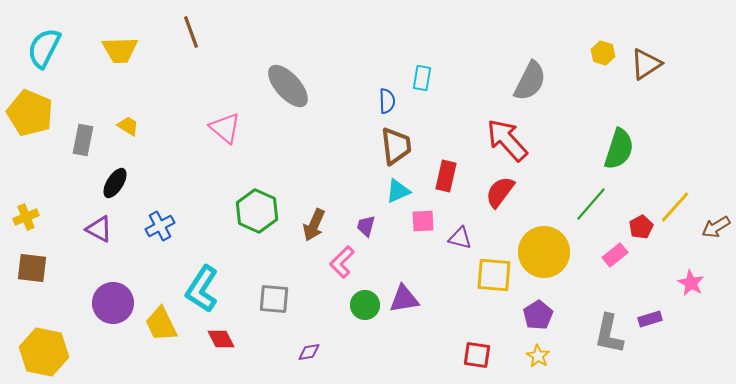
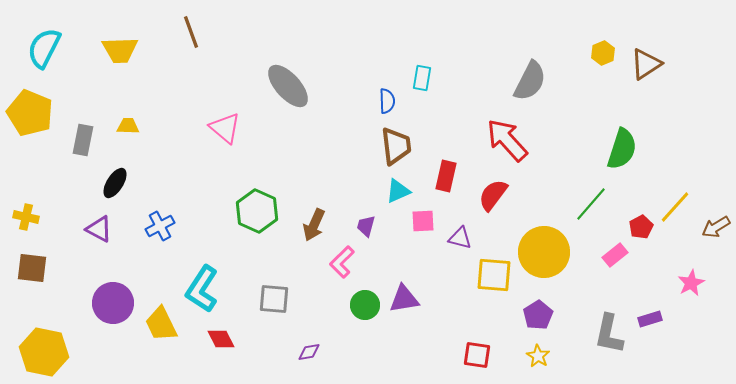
yellow hexagon at (603, 53): rotated 20 degrees clockwise
yellow trapezoid at (128, 126): rotated 30 degrees counterclockwise
green semicircle at (619, 149): moved 3 px right
red semicircle at (500, 192): moved 7 px left, 3 px down
yellow cross at (26, 217): rotated 35 degrees clockwise
pink star at (691, 283): rotated 16 degrees clockwise
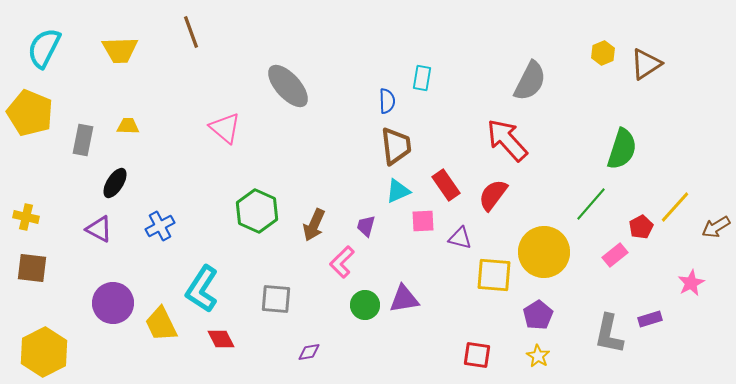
red rectangle at (446, 176): moved 9 px down; rotated 48 degrees counterclockwise
gray square at (274, 299): moved 2 px right
yellow hexagon at (44, 352): rotated 21 degrees clockwise
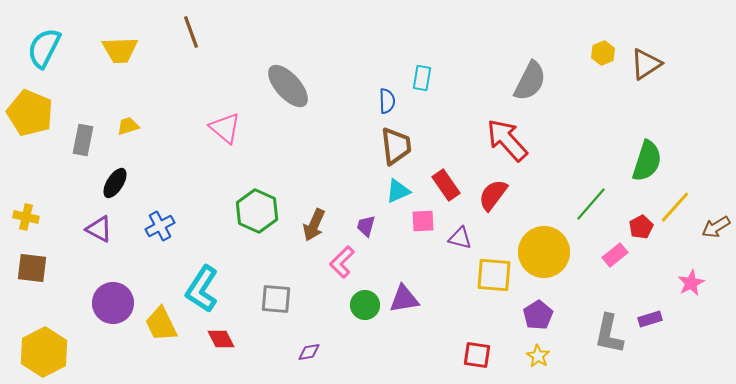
yellow trapezoid at (128, 126): rotated 20 degrees counterclockwise
green semicircle at (622, 149): moved 25 px right, 12 px down
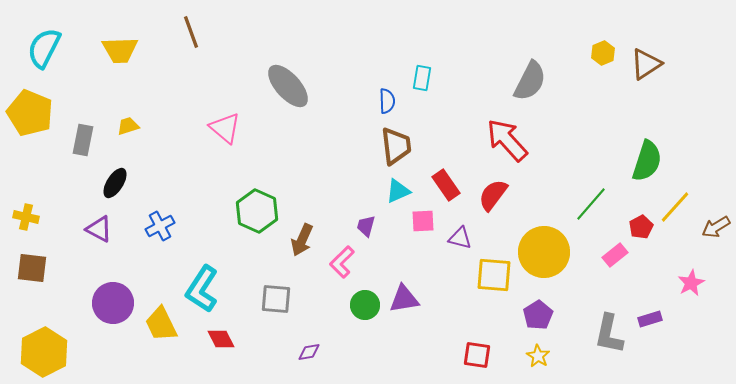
brown arrow at (314, 225): moved 12 px left, 15 px down
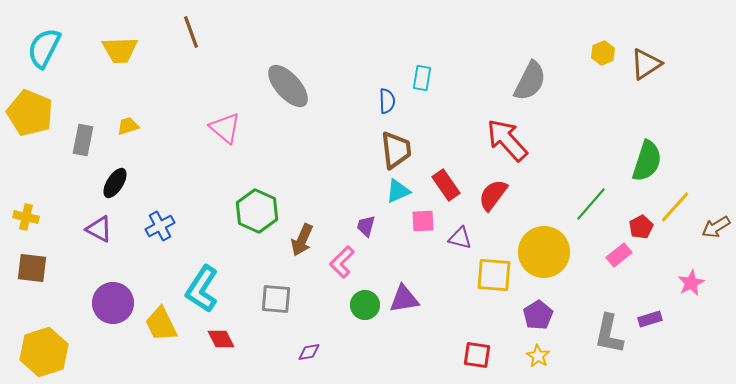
brown trapezoid at (396, 146): moved 4 px down
pink rectangle at (615, 255): moved 4 px right
yellow hexagon at (44, 352): rotated 9 degrees clockwise
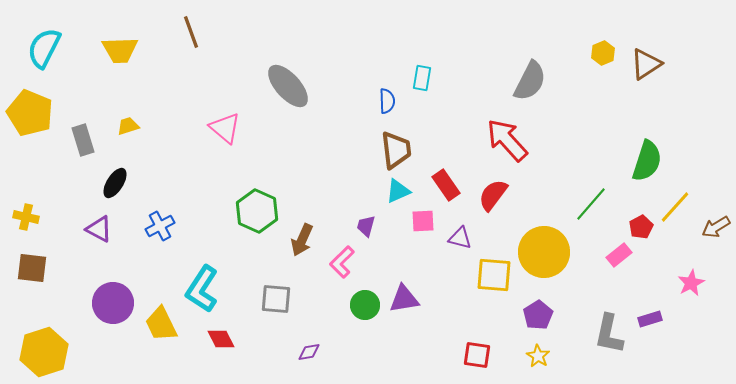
gray rectangle at (83, 140): rotated 28 degrees counterclockwise
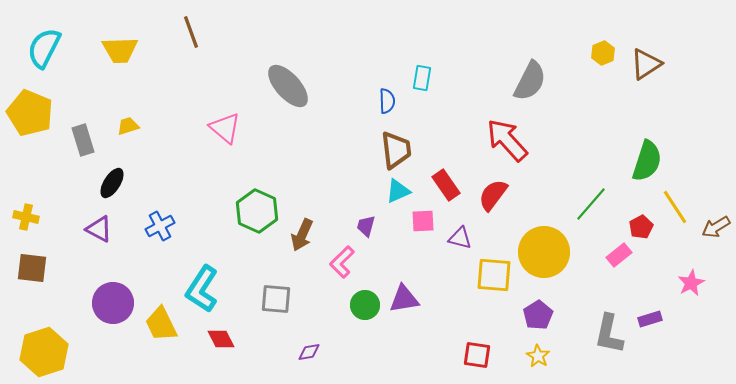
black ellipse at (115, 183): moved 3 px left
yellow line at (675, 207): rotated 75 degrees counterclockwise
brown arrow at (302, 240): moved 5 px up
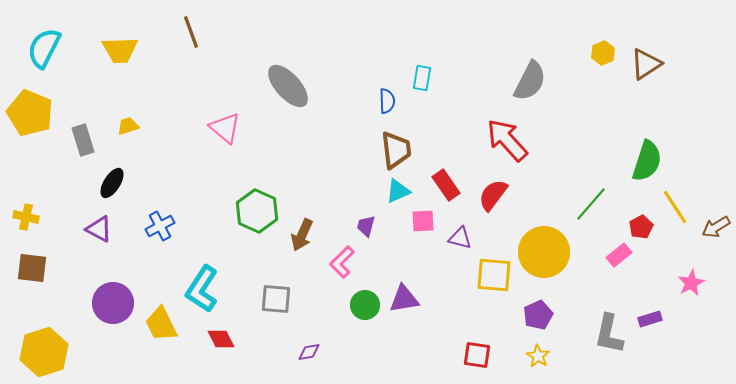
purple pentagon at (538, 315): rotated 8 degrees clockwise
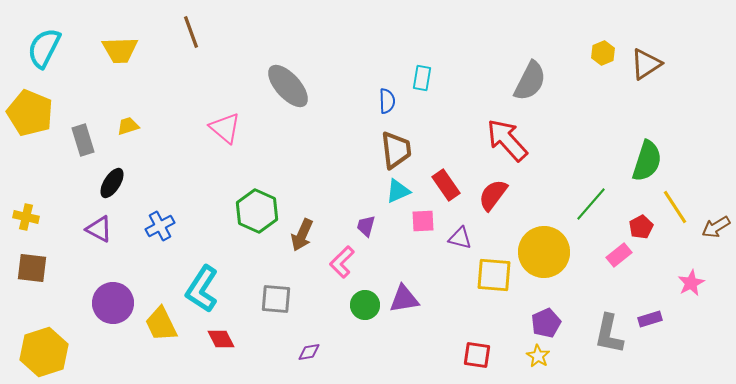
purple pentagon at (538, 315): moved 8 px right, 8 px down
